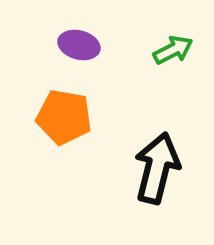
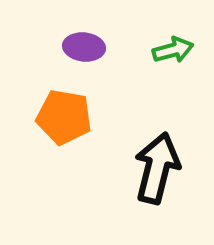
purple ellipse: moved 5 px right, 2 px down; rotated 9 degrees counterclockwise
green arrow: rotated 12 degrees clockwise
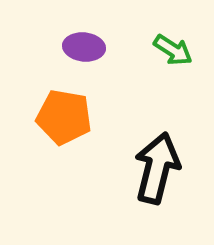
green arrow: rotated 48 degrees clockwise
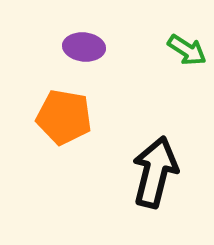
green arrow: moved 14 px right
black arrow: moved 2 px left, 4 px down
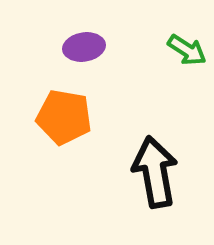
purple ellipse: rotated 15 degrees counterclockwise
black arrow: rotated 24 degrees counterclockwise
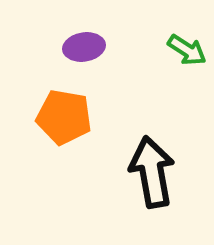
black arrow: moved 3 px left
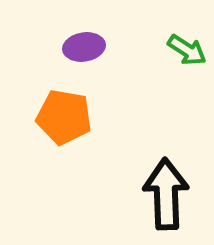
black arrow: moved 14 px right, 22 px down; rotated 8 degrees clockwise
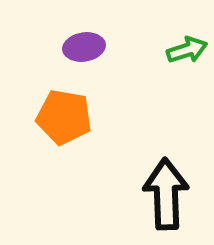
green arrow: rotated 51 degrees counterclockwise
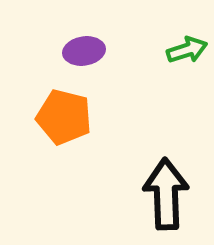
purple ellipse: moved 4 px down
orange pentagon: rotated 4 degrees clockwise
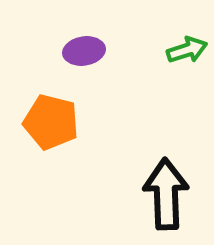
orange pentagon: moved 13 px left, 5 px down
